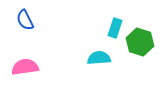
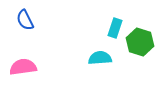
cyan semicircle: moved 1 px right
pink semicircle: moved 2 px left
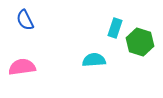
cyan semicircle: moved 6 px left, 2 px down
pink semicircle: moved 1 px left
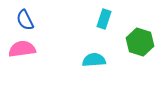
cyan rectangle: moved 11 px left, 9 px up
pink semicircle: moved 18 px up
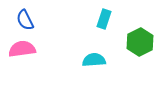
green hexagon: rotated 16 degrees clockwise
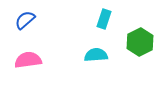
blue semicircle: rotated 75 degrees clockwise
pink semicircle: moved 6 px right, 11 px down
cyan semicircle: moved 2 px right, 5 px up
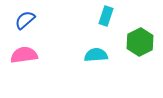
cyan rectangle: moved 2 px right, 3 px up
pink semicircle: moved 4 px left, 5 px up
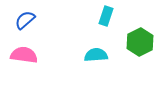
pink semicircle: rotated 16 degrees clockwise
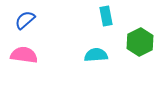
cyan rectangle: rotated 30 degrees counterclockwise
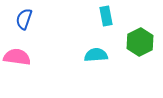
blue semicircle: moved 1 px left, 1 px up; rotated 30 degrees counterclockwise
pink semicircle: moved 7 px left, 2 px down
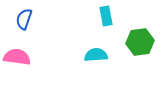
green hexagon: rotated 20 degrees clockwise
